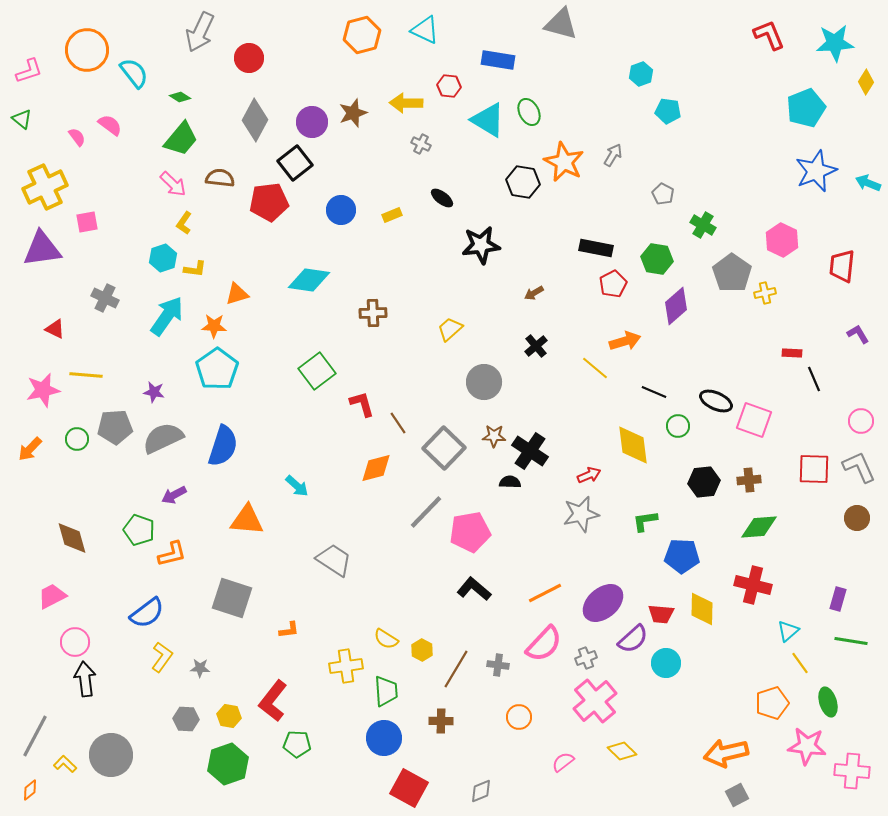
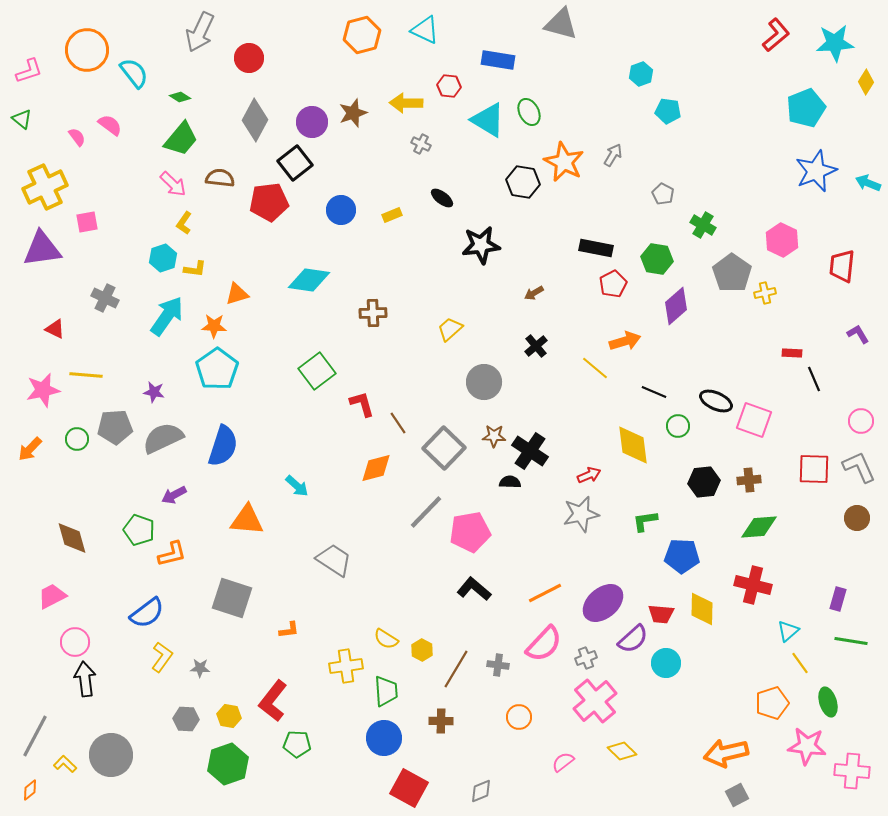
red L-shape at (769, 35): moved 7 px right; rotated 72 degrees clockwise
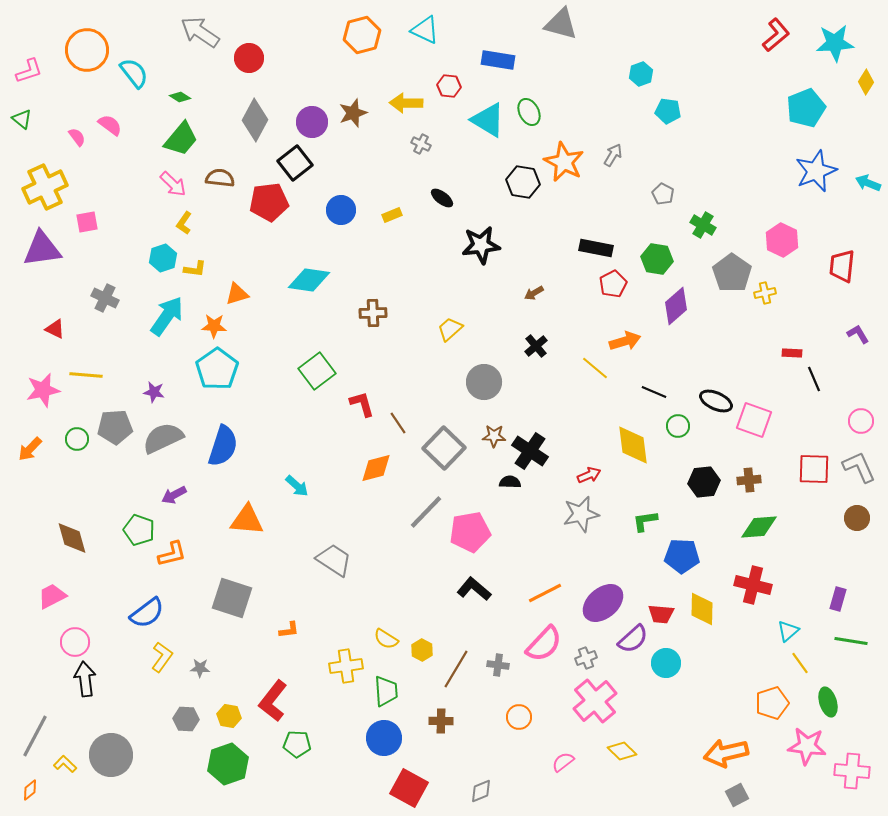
gray arrow at (200, 32): rotated 99 degrees clockwise
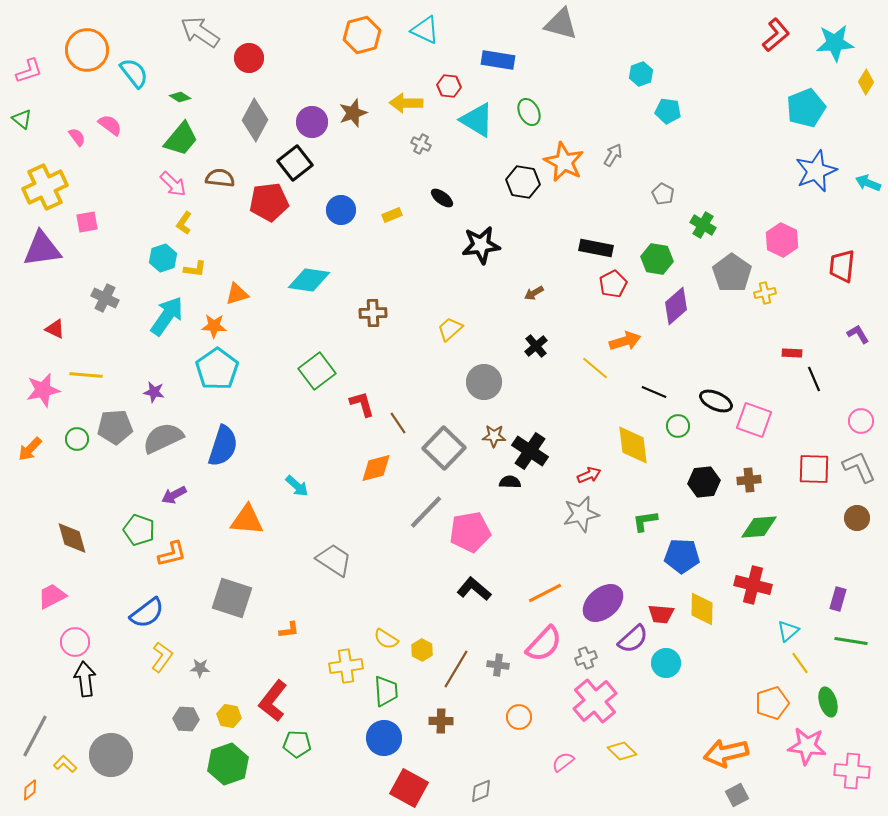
cyan triangle at (488, 120): moved 11 px left
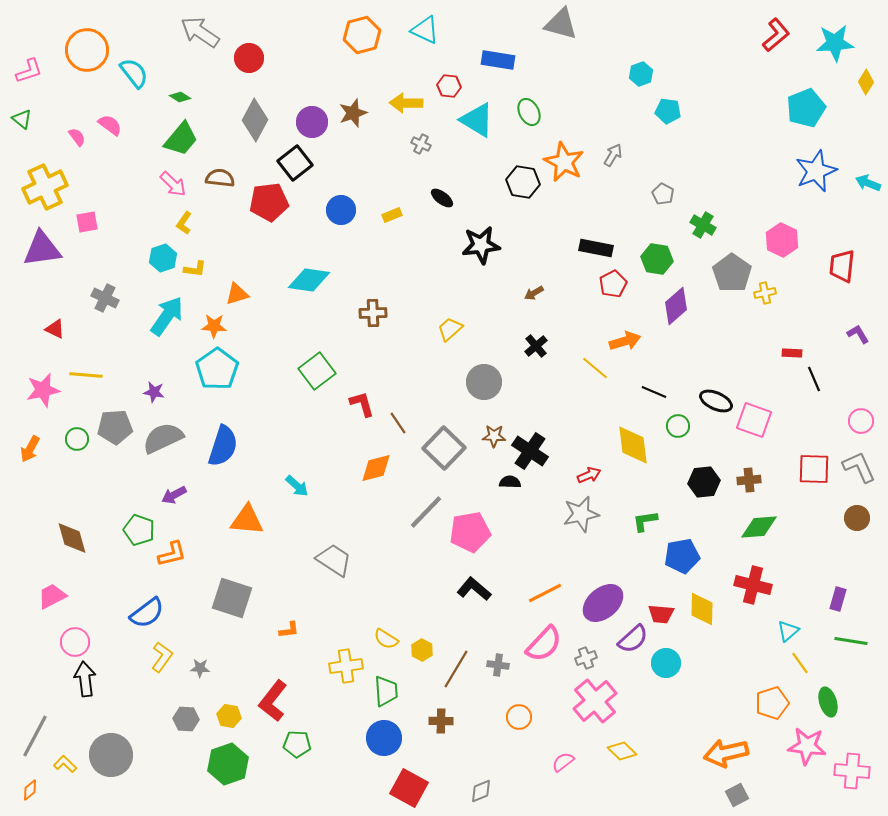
orange arrow at (30, 449): rotated 16 degrees counterclockwise
blue pentagon at (682, 556): rotated 12 degrees counterclockwise
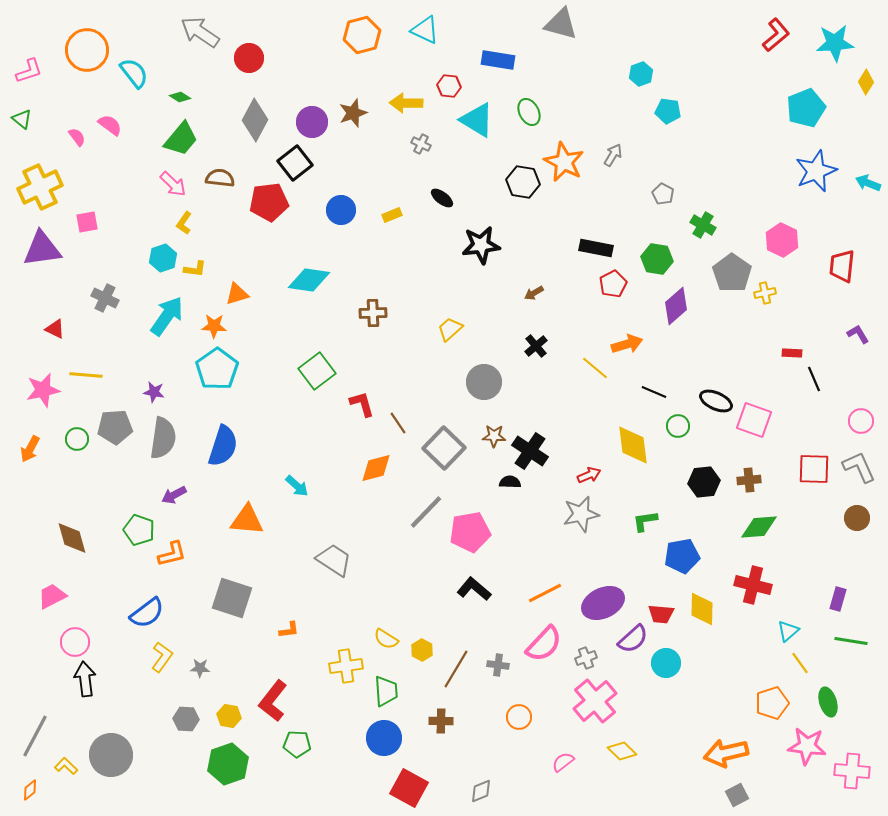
yellow cross at (45, 187): moved 5 px left
orange arrow at (625, 341): moved 2 px right, 3 px down
gray semicircle at (163, 438): rotated 123 degrees clockwise
purple ellipse at (603, 603): rotated 15 degrees clockwise
yellow L-shape at (65, 764): moved 1 px right, 2 px down
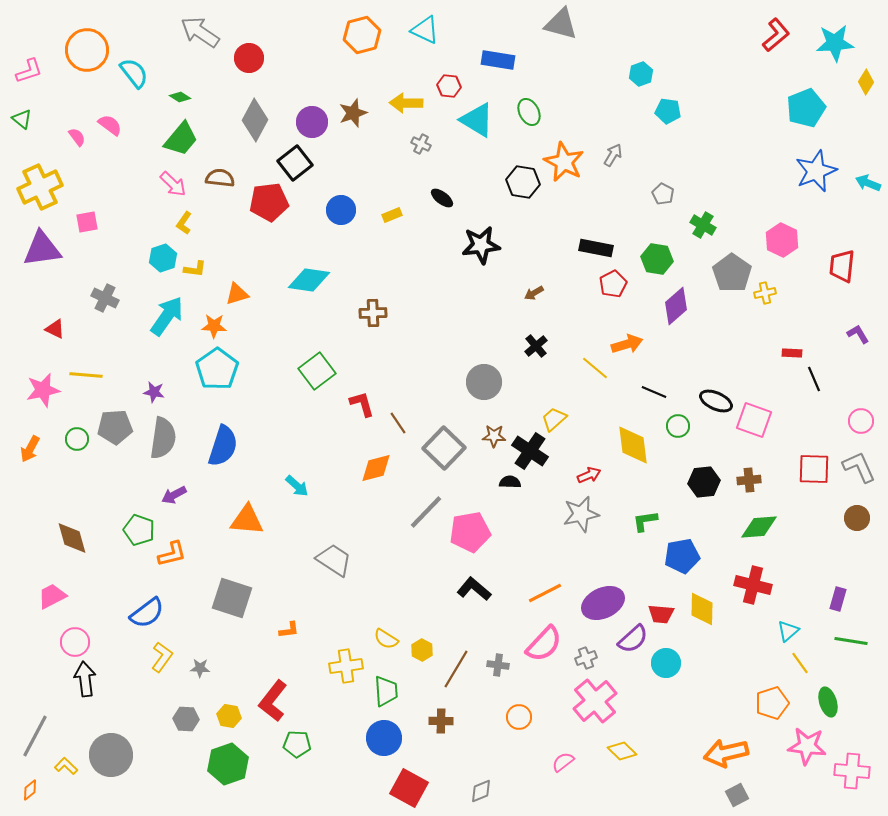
yellow trapezoid at (450, 329): moved 104 px right, 90 px down
